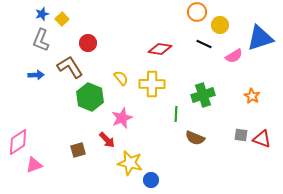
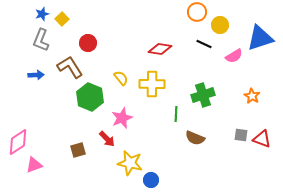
red arrow: moved 1 px up
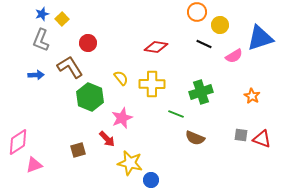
red diamond: moved 4 px left, 2 px up
green cross: moved 2 px left, 3 px up
green line: rotated 70 degrees counterclockwise
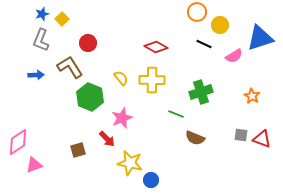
red diamond: rotated 20 degrees clockwise
yellow cross: moved 4 px up
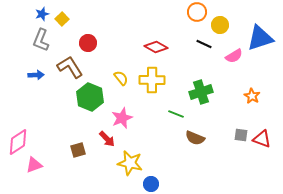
blue circle: moved 4 px down
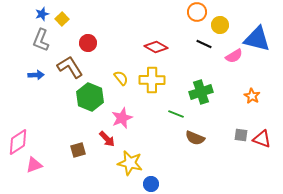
blue triangle: moved 3 px left, 1 px down; rotated 32 degrees clockwise
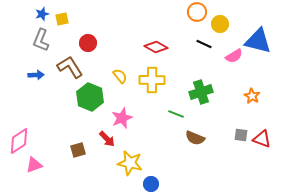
yellow square: rotated 32 degrees clockwise
yellow circle: moved 1 px up
blue triangle: moved 1 px right, 2 px down
yellow semicircle: moved 1 px left, 2 px up
pink diamond: moved 1 px right, 1 px up
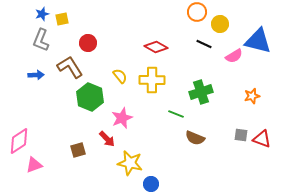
orange star: rotated 28 degrees clockwise
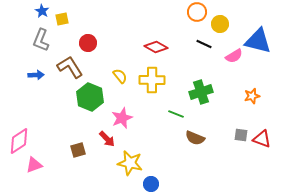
blue star: moved 3 px up; rotated 24 degrees counterclockwise
